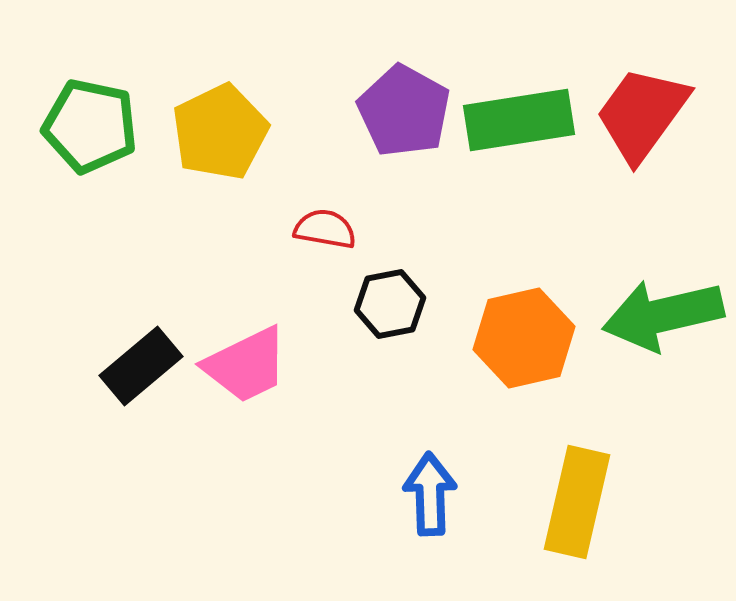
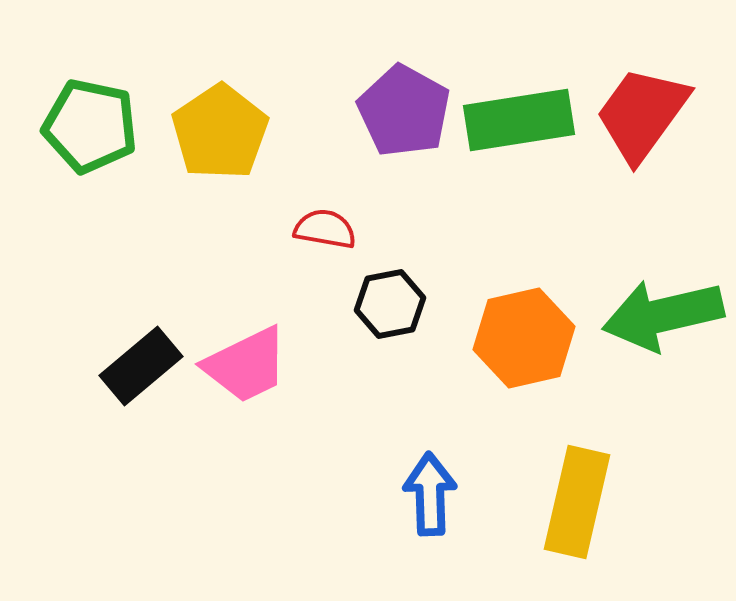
yellow pentagon: rotated 8 degrees counterclockwise
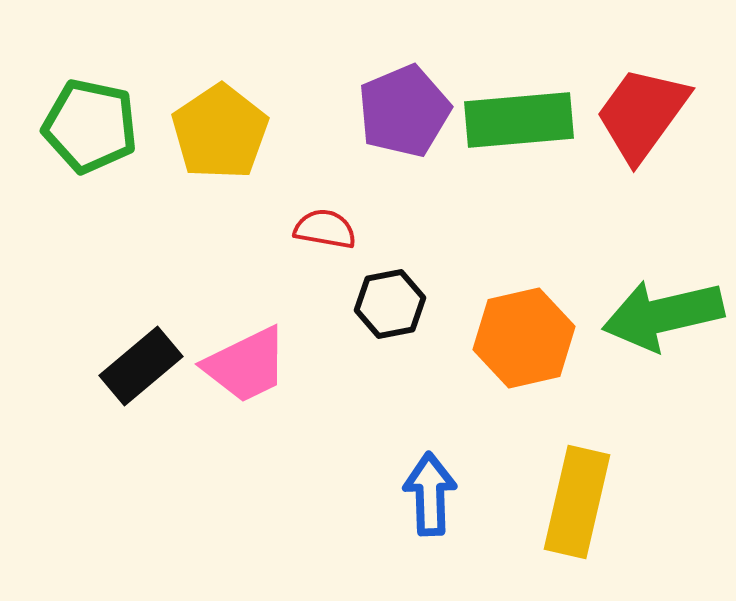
purple pentagon: rotated 20 degrees clockwise
green rectangle: rotated 4 degrees clockwise
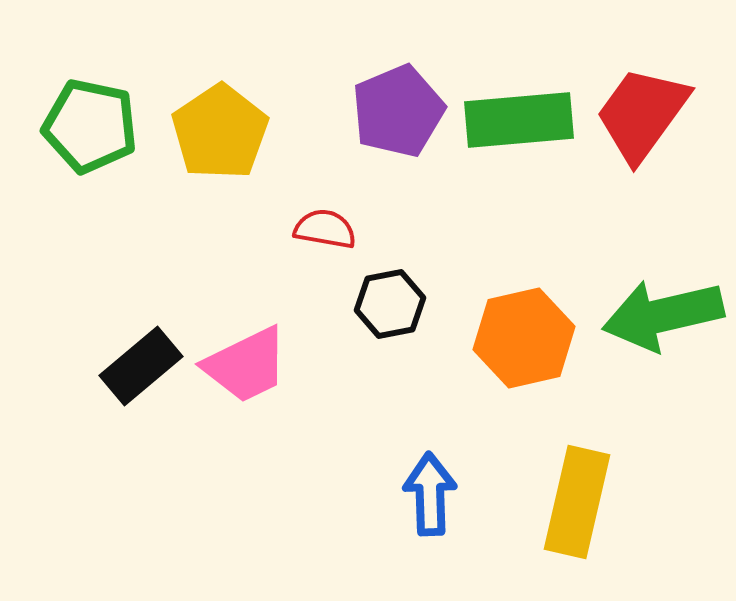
purple pentagon: moved 6 px left
